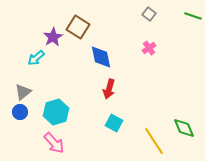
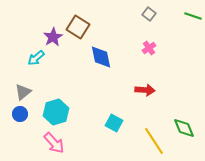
red arrow: moved 36 px right, 1 px down; rotated 102 degrees counterclockwise
blue circle: moved 2 px down
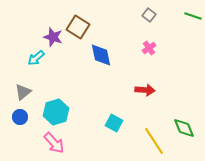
gray square: moved 1 px down
purple star: rotated 24 degrees counterclockwise
blue diamond: moved 2 px up
blue circle: moved 3 px down
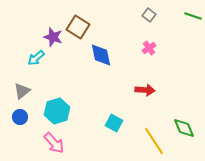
gray triangle: moved 1 px left, 1 px up
cyan hexagon: moved 1 px right, 1 px up
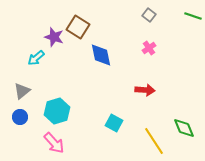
purple star: moved 1 px right
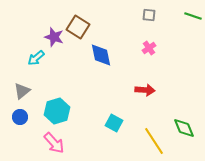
gray square: rotated 32 degrees counterclockwise
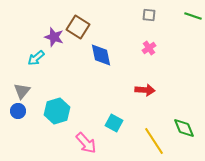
gray triangle: rotated 12 degrees counterclockwise
blue circle: moved 2 px left, 6 px up
pink arrow: moved 32 px right
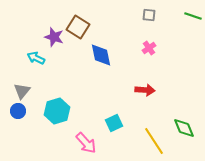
cyan arrow: rotated 66 degrees clockwise
cyan square: rotated 36 degrees clockwise
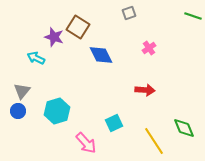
gray square: moved 20 px left, 2 px up; rotated 24 degrees counterclockwise
blue diamond: rotated 15 degrees counterclockwise
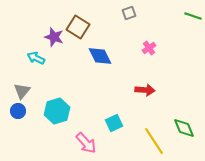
blue diamond: moved 1 px left, 1 px down
